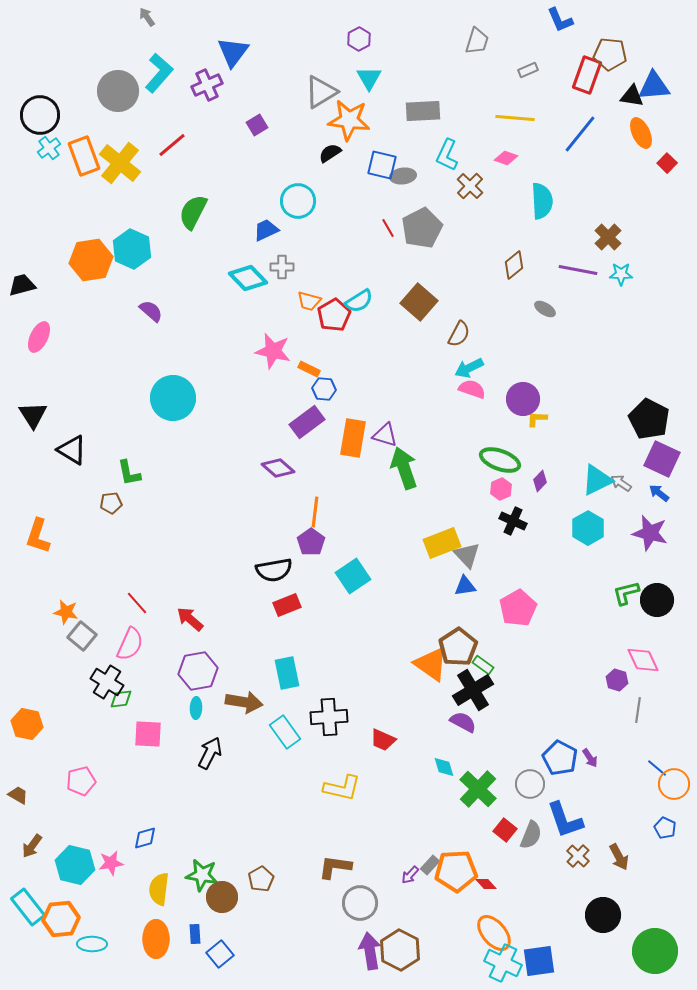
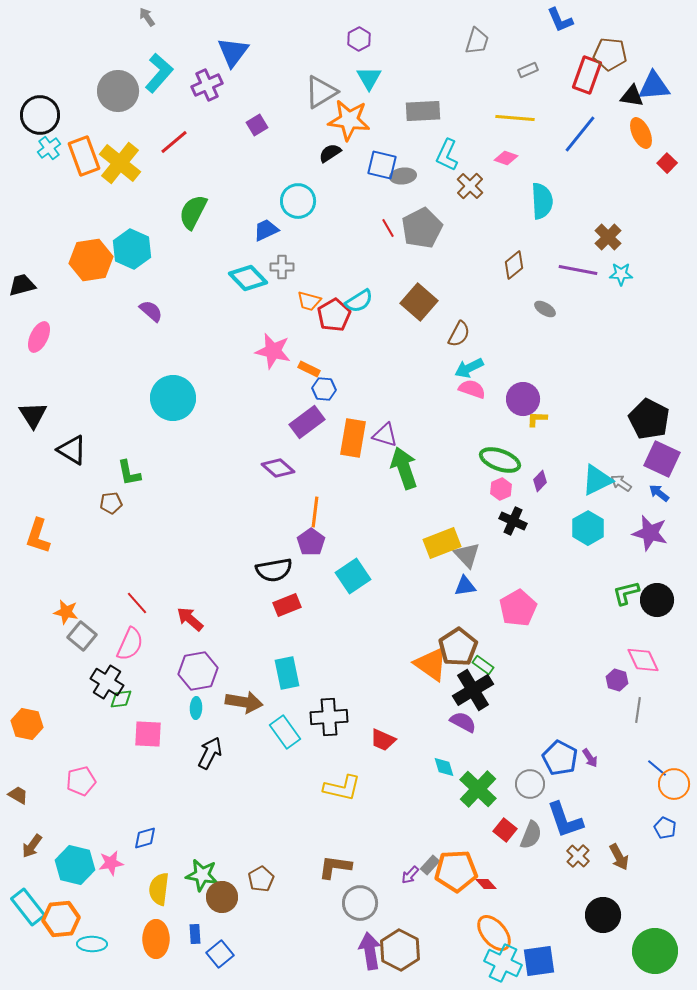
red line at (172, 145): moved 2 px right, 3 px up
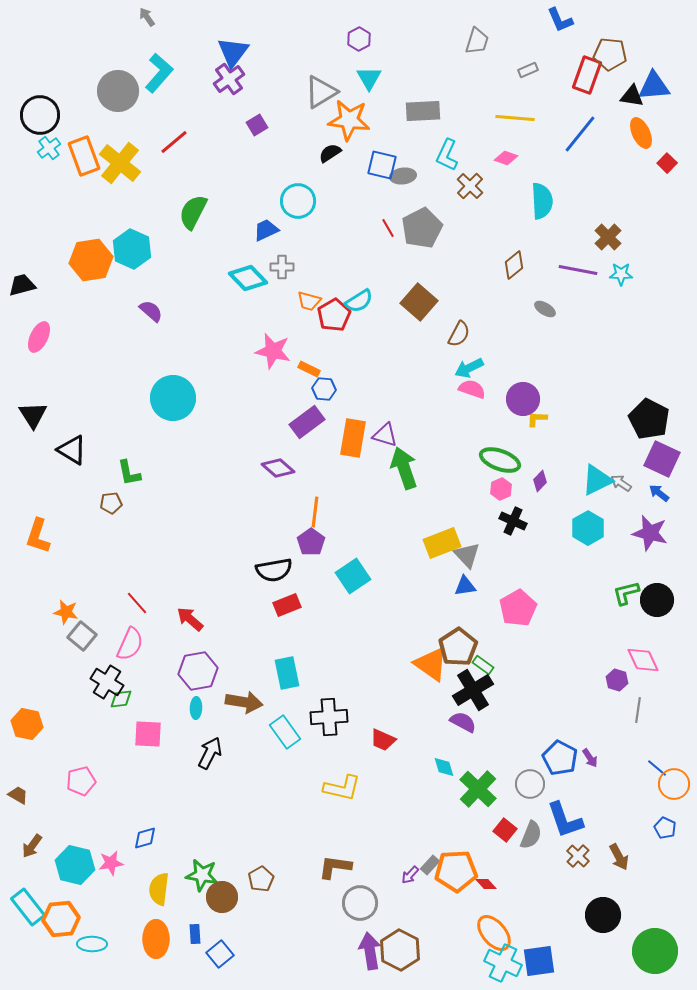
purple cross at (207, 85): moved 22 px right, 6 px up; rotated 12 degrees counterclockwise
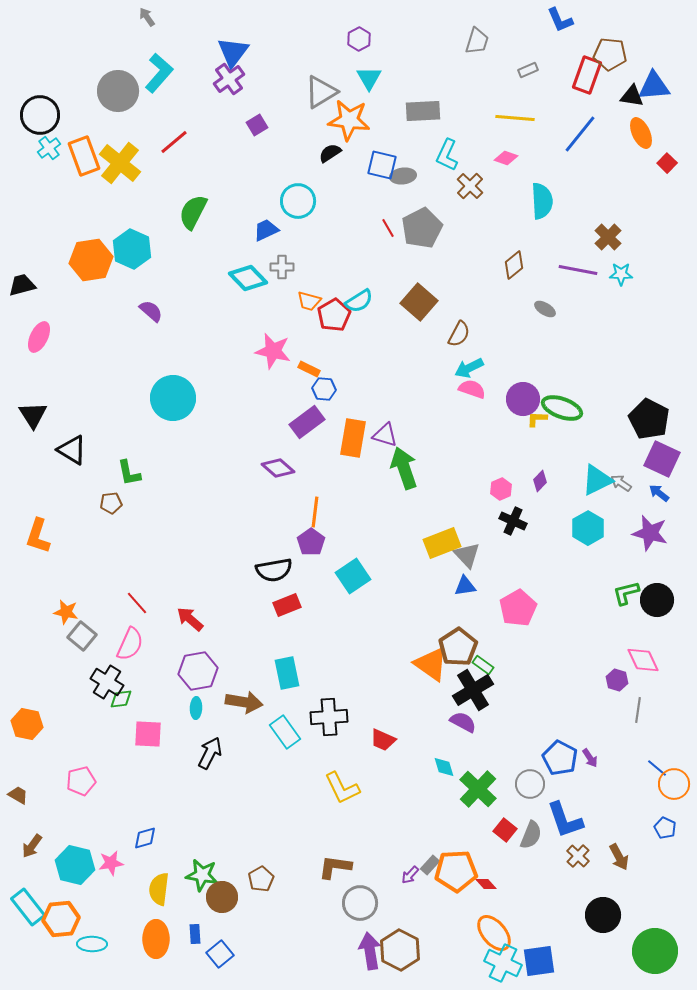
green ellipse at (500, 460): moved 62 px right, 52 px up
yellow L-shape at (342, 788): rotated 51 degrees clockwise
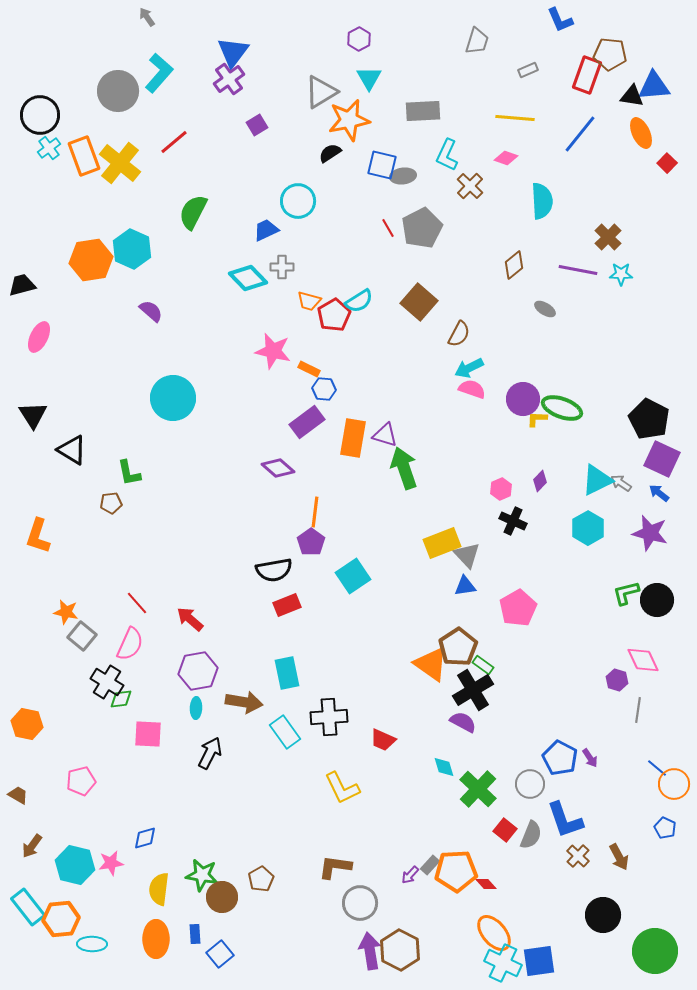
orange star at (349, 120): rotated 18 degrees counterclockwise
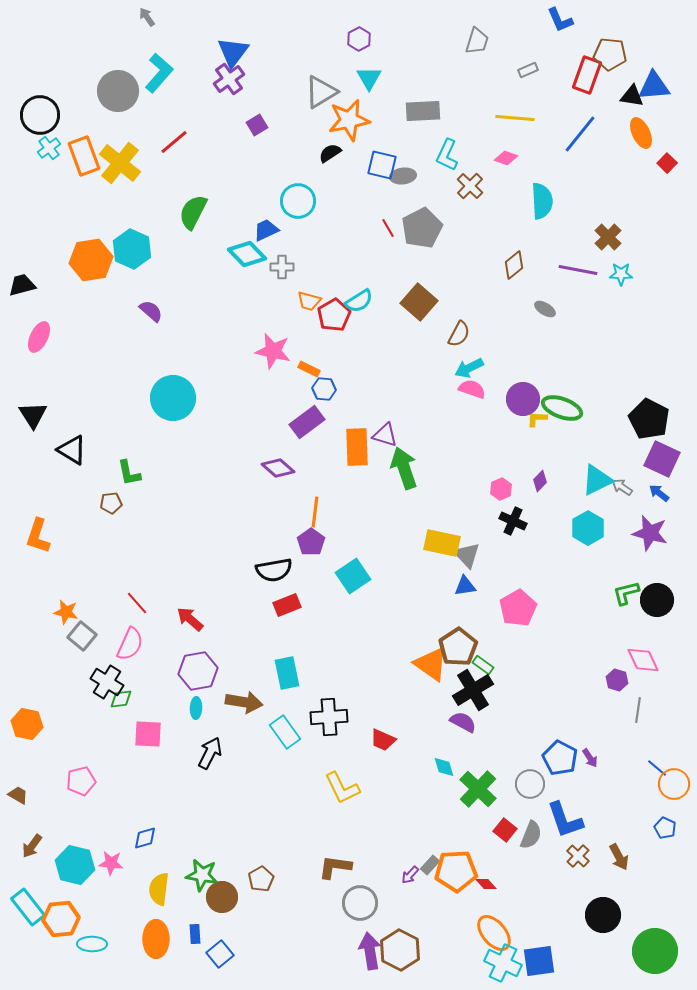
cyan diamond at (248, 278): moved 1 px left, 24 px up
orange rectangle at (353, 438): moved 4 px right, 9 px down; rotated 12 degrees counterclockwise
gray arrow at (621, 483): moved 1 px right, 4 px down
yellow rectangle at (442, 543): rotated 33 degrees clockwise
pink star at (111, 863): rotated 15 degrees clockwise
